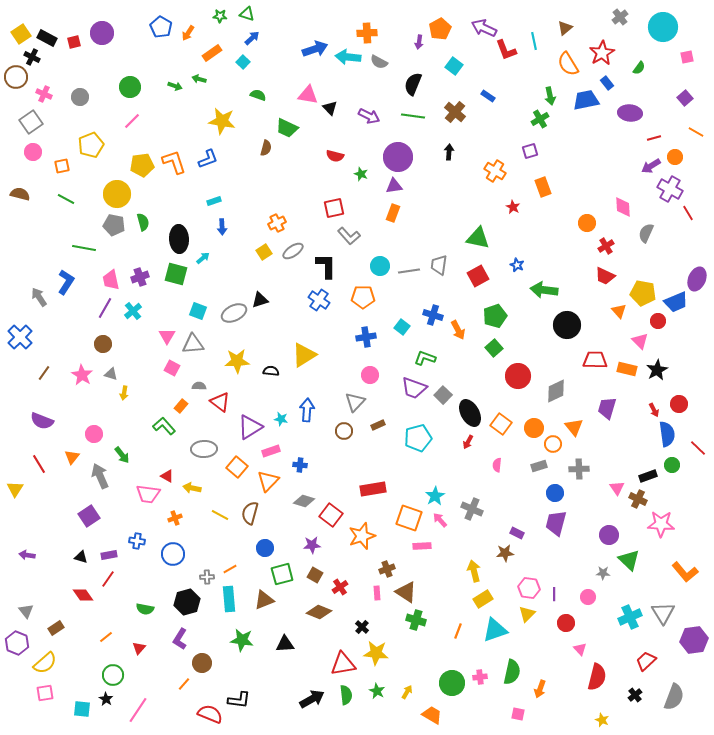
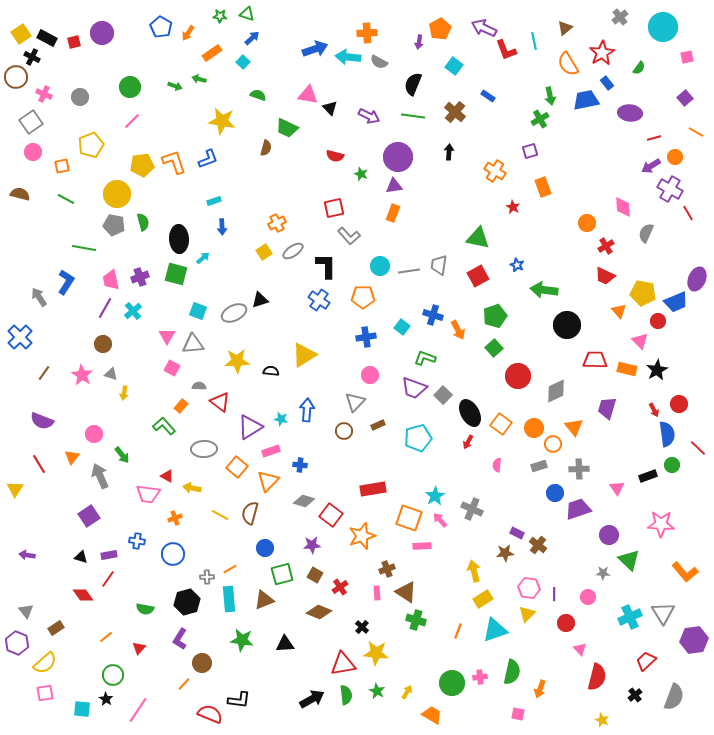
brown cross at (638, 499): moved 100 px left, 46 px down; rotated 12 degrees clockwise
purple trapezoid at (556, 523): moved 22 px right, 14 px up; rotated 56 degrees clockwise
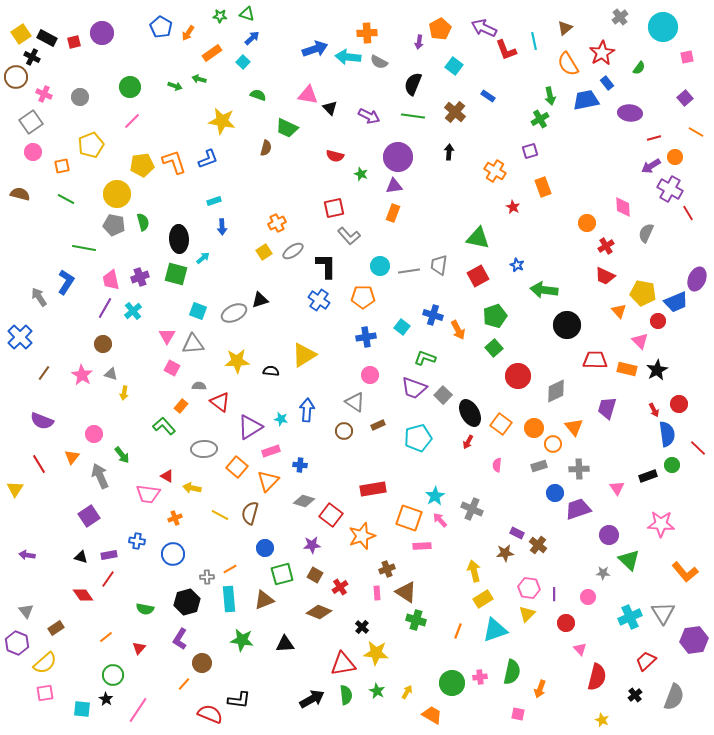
gray triangle at (355, 402): rotated 40 degrees counterclockwise
